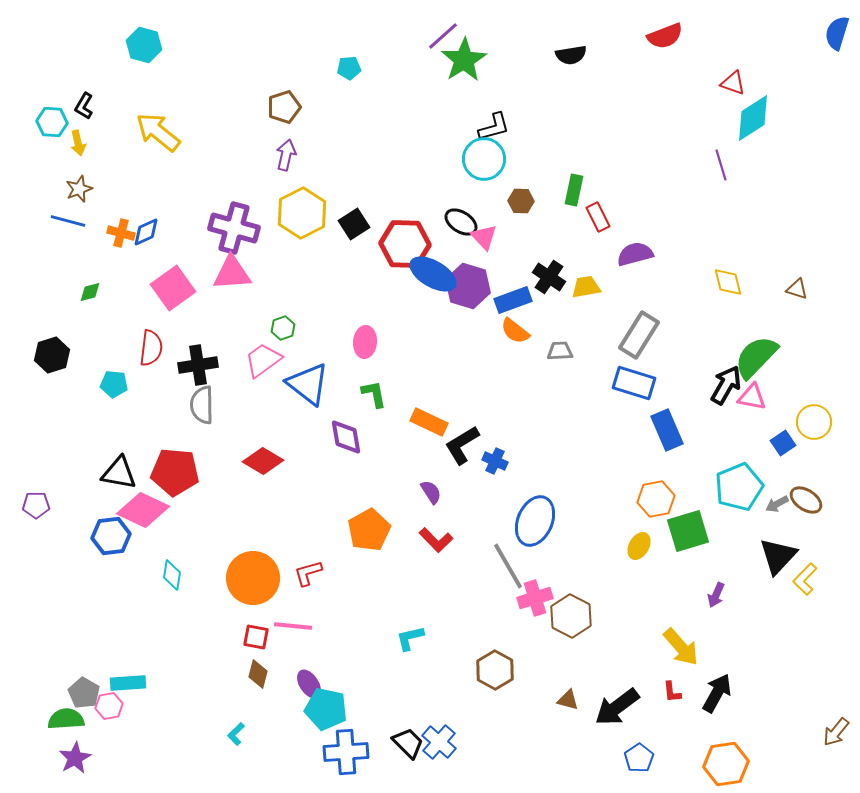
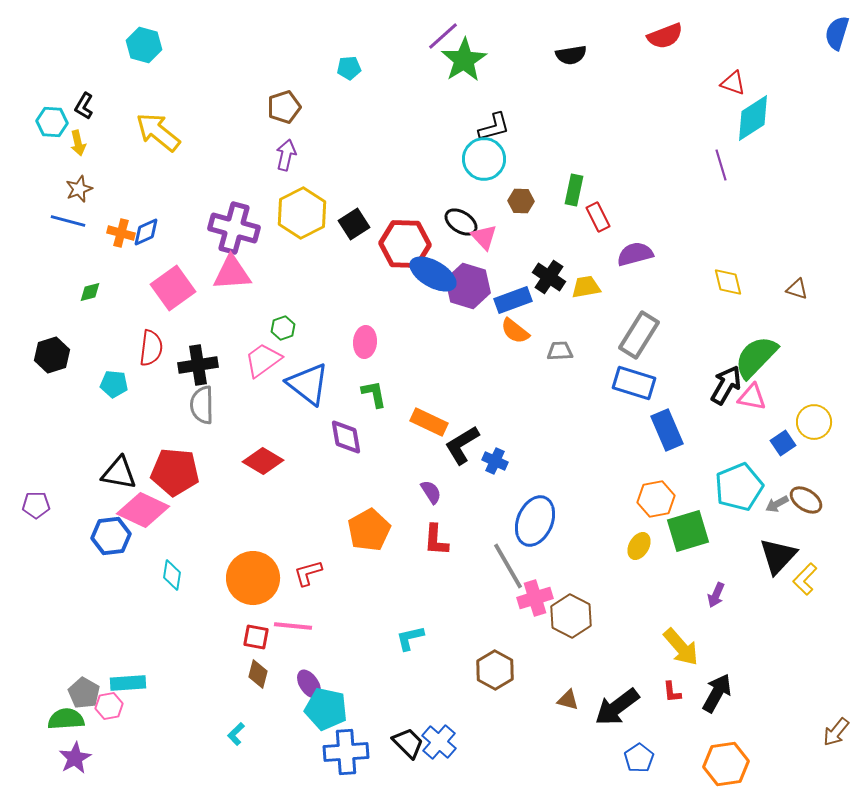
red L-shape at (436, 540): rotated 48 degrees clockwise
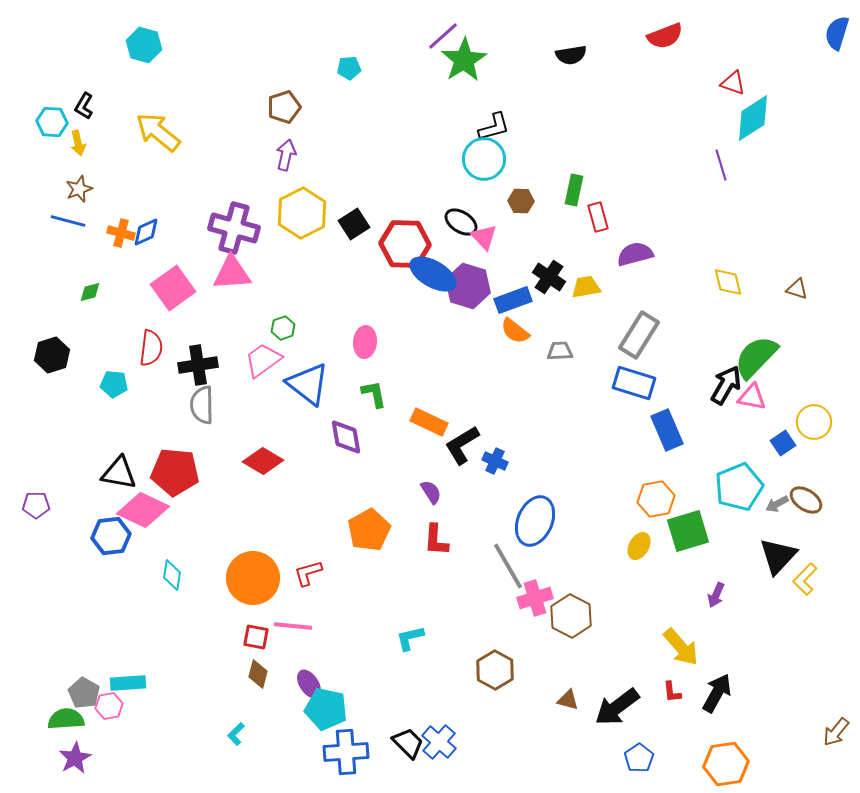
red rectangle at (598, 217): rotated 12 degrees clockwise
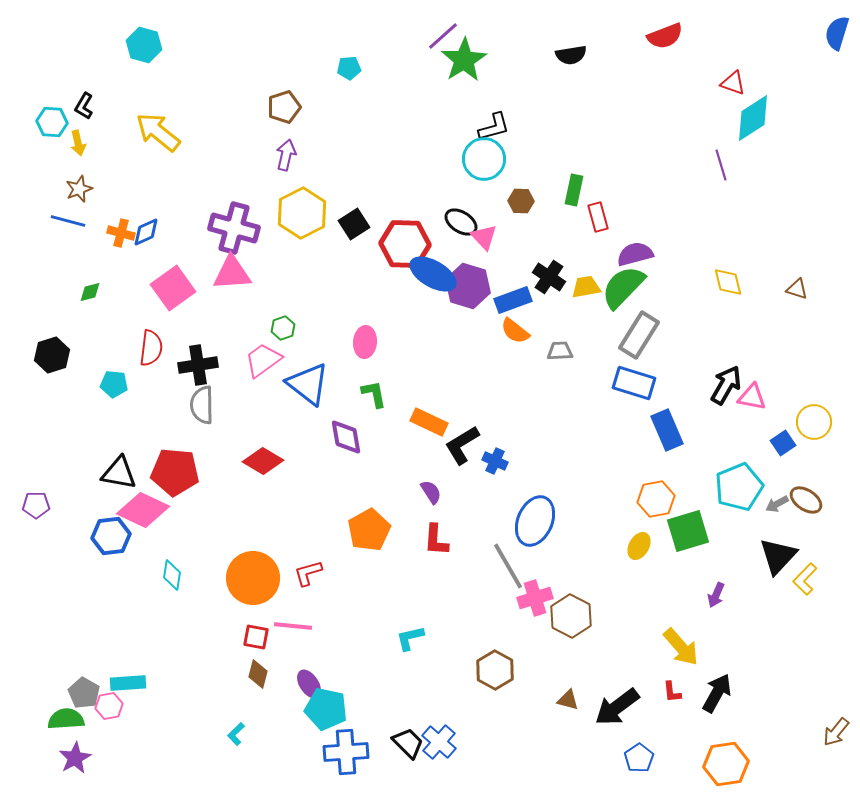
green semicircle at (756, 357): moved 133 px left, 70 px up
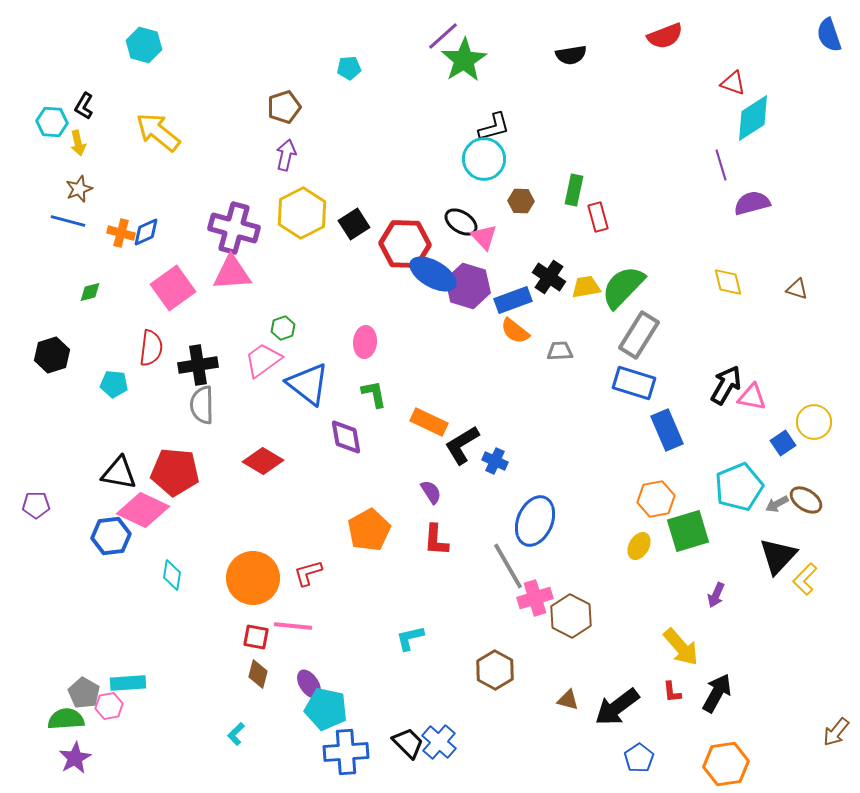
blue semicircle at (837, 33): moved 8 px left, 2 px down; rotated 36 degrees counterclockwise
purple semicircle at (635, 254): moved 117 px right, 51 px up
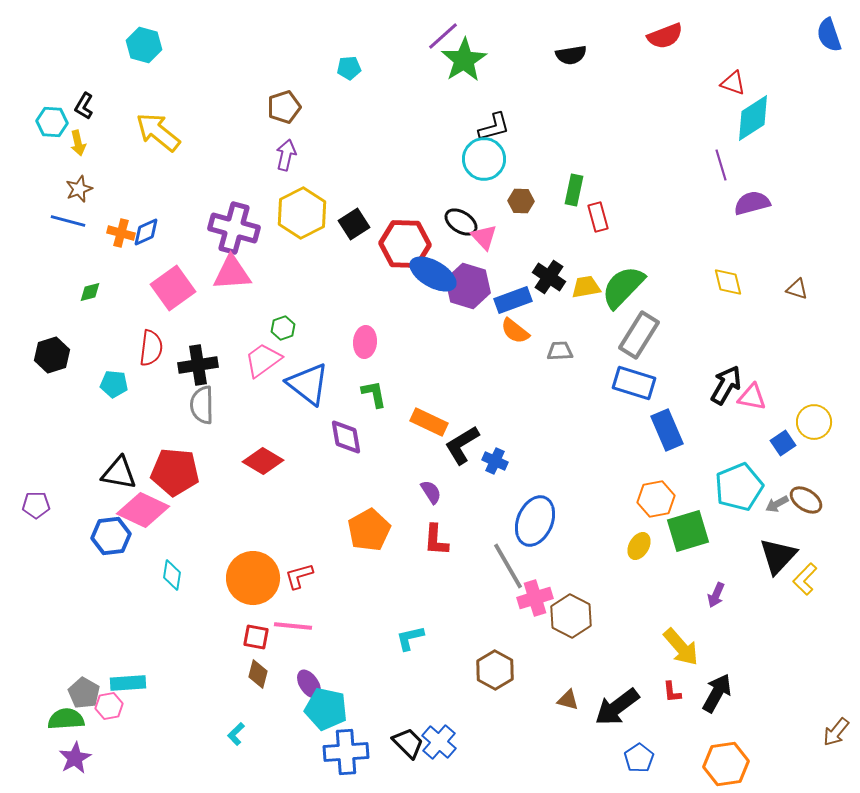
red L-shape at (308, 573): moved 9 px left, 3 px down
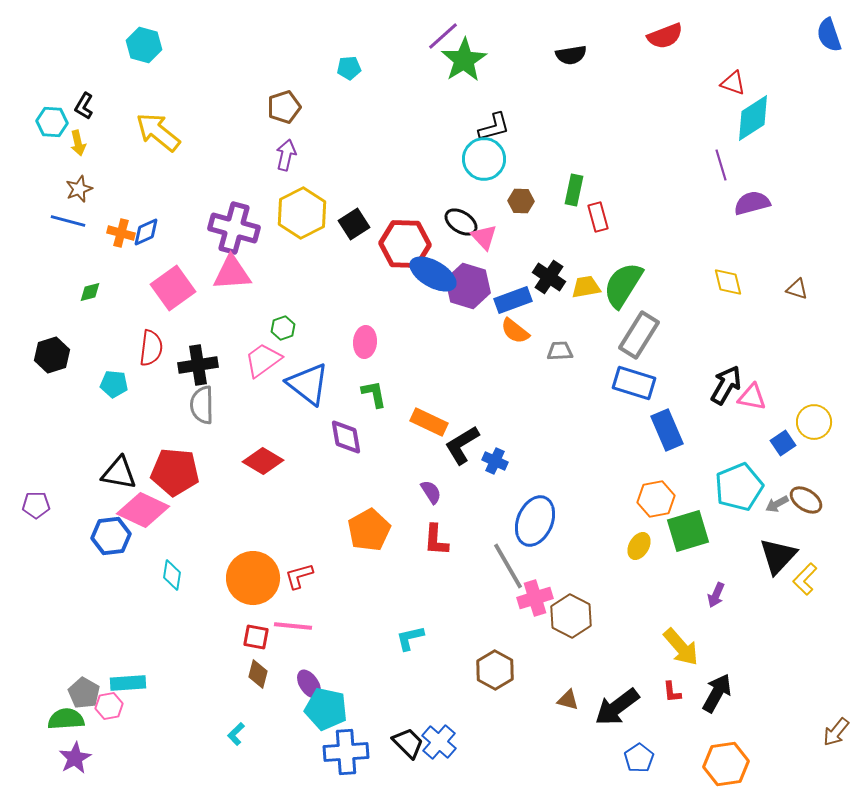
green semicircle at (623, 287): moved 2 px up; rotated 12 degrees counterclockwise
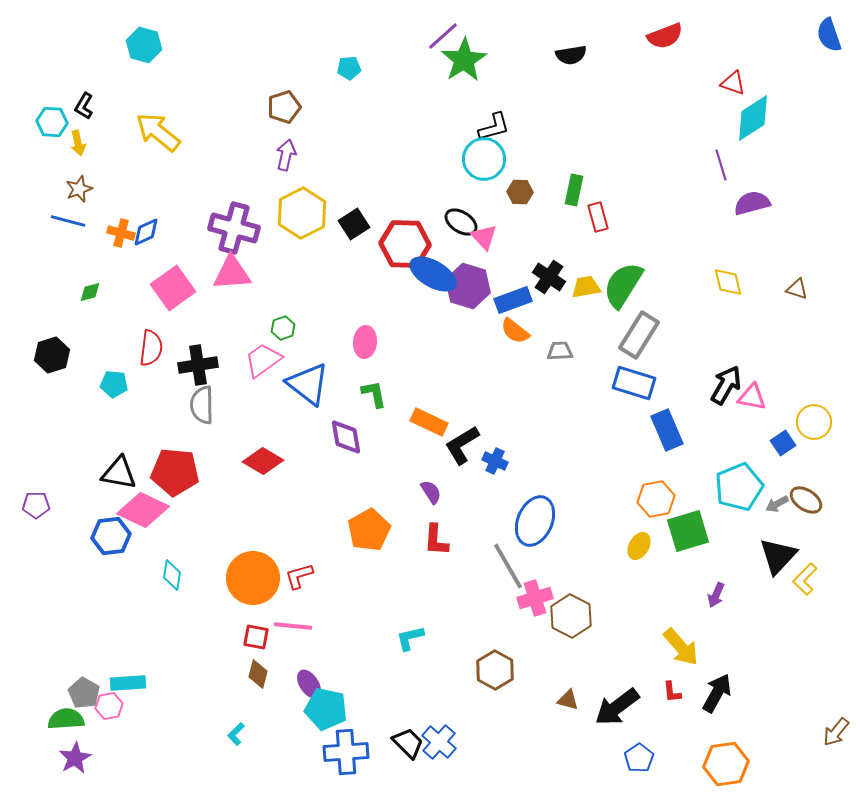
brown hexagon at (521, 201): moved 1 px left, 9 px up
